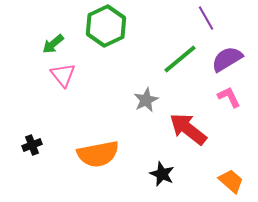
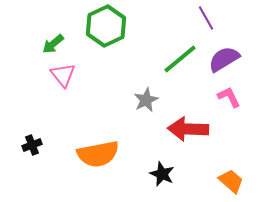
purple semicircle: moved 3 px left
red arrow: rotated 36 degrees counterclockwise
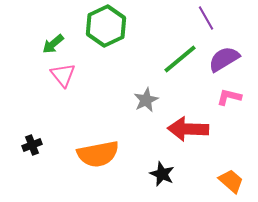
pink L-shape: rotated 50 degrees counterclockwise
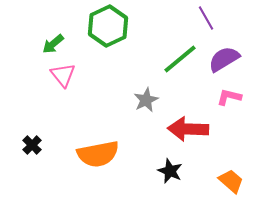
green hexagon: moved 2 px right
black cross: rotated 24 degrees counterclockwise
black star: moved 8 px right, 3 px up
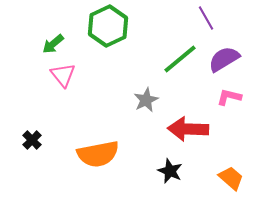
black cross: moved 5 px up
orange trapezoid: moved 3 px up
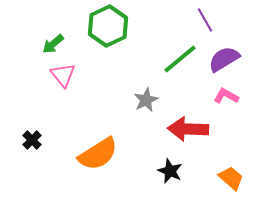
purple line: moved 1 px left, 2 px down
pink L-shape: moved 3 px left, 1 px up; rotated 15 degrees clockwise
orange semicircle: rotated 21 degrees counterclockwise
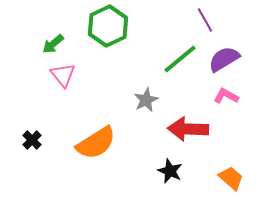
orange semicircle: moved 2 px left, 11 px up
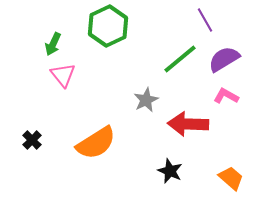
green arrow: rotated 25 degrees counterclockwise
red arrow: moved 5 px up
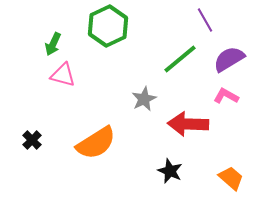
purple semicircle: moved 5 px right
pink triangle: rotated 36 degrees counterclockwise
gray star: moved 2 px left, 1 px up
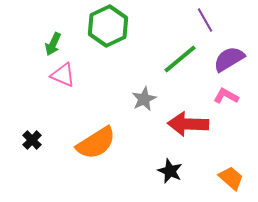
pink triangle: rotated 8 degrees clockwise
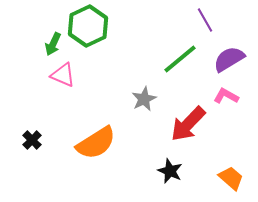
green hexagon: moved 20 px left
red arrow: rotated 48 degrees counterclockwise
